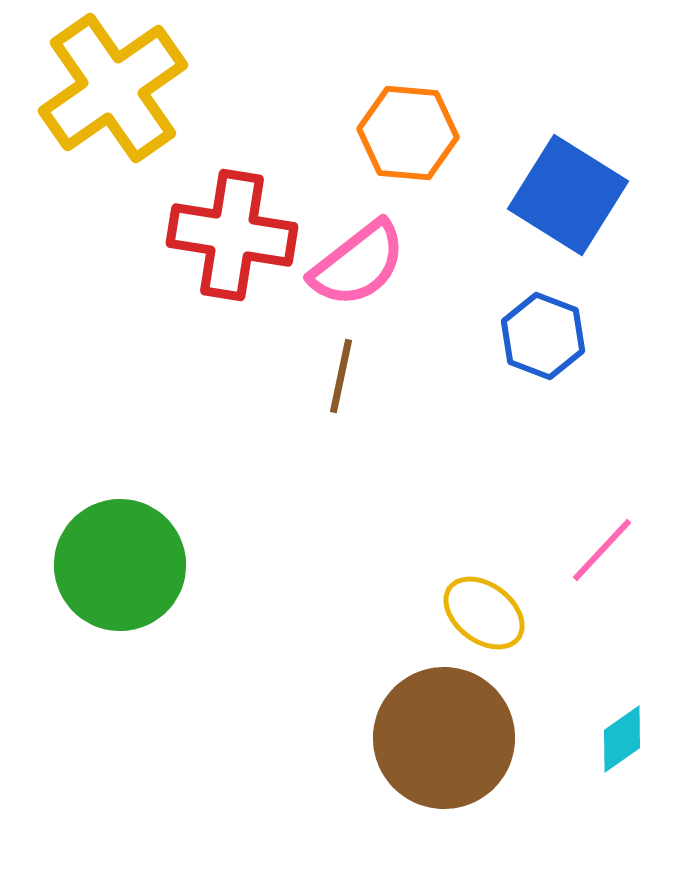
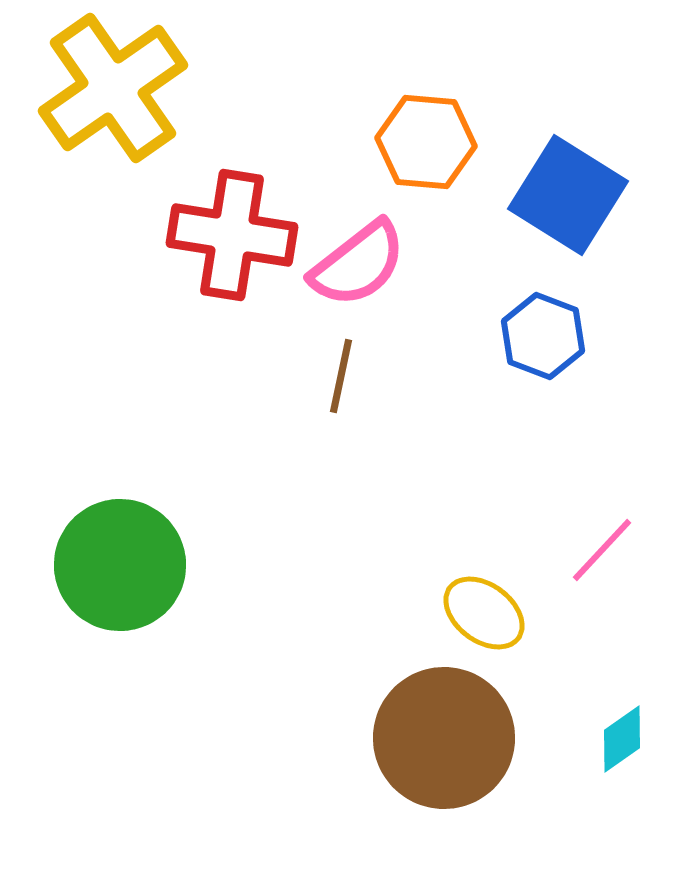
orange hexagon: moved 18 px right, 9 px down
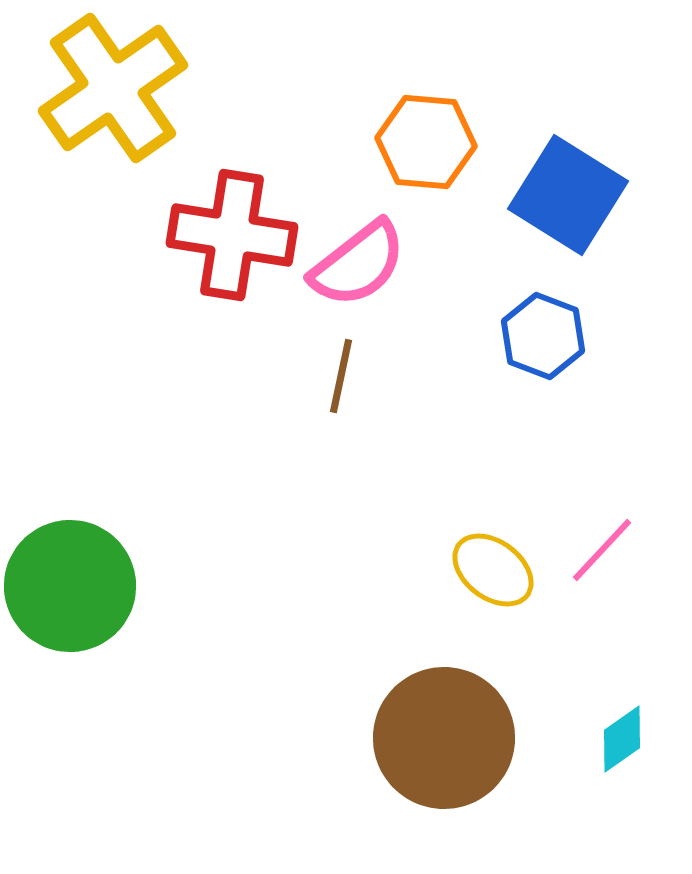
green circle: moved 50 px left, 21 px down
yellow ellipse: moved 9 px right, 43 px up
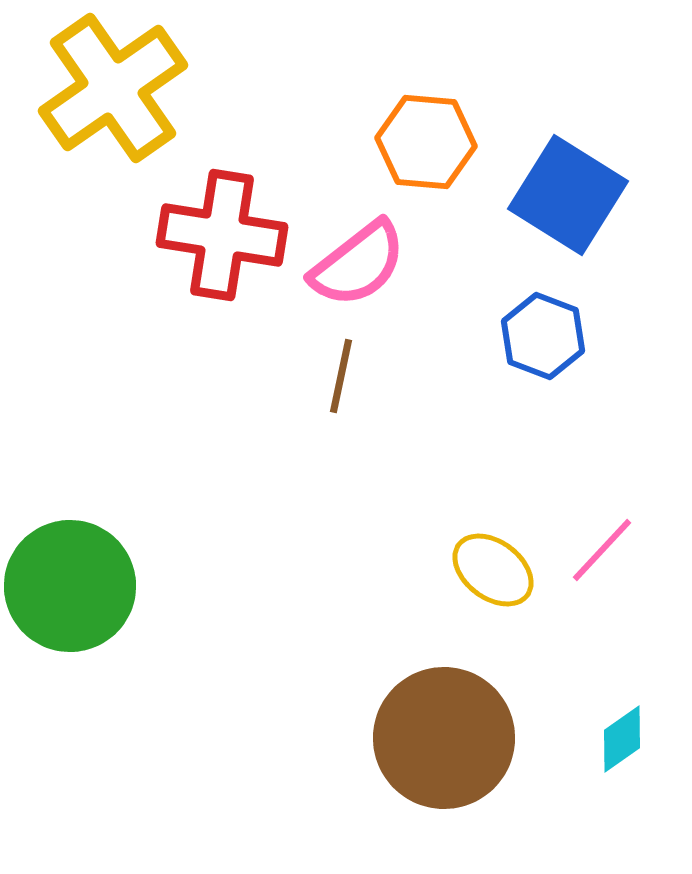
red cross: moved 10 px left
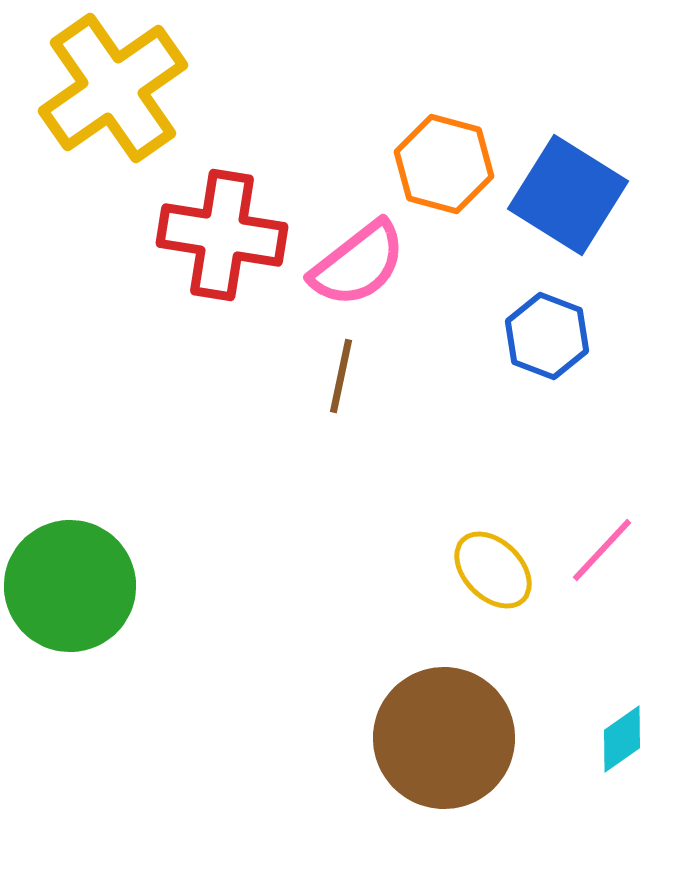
orange hexagon: moved 18 px right, 22 px down; rotated 10 degrees clockwise
blue hexagon: moved 4 px right
yellow ellipse: rotated 8 degrees clockwise
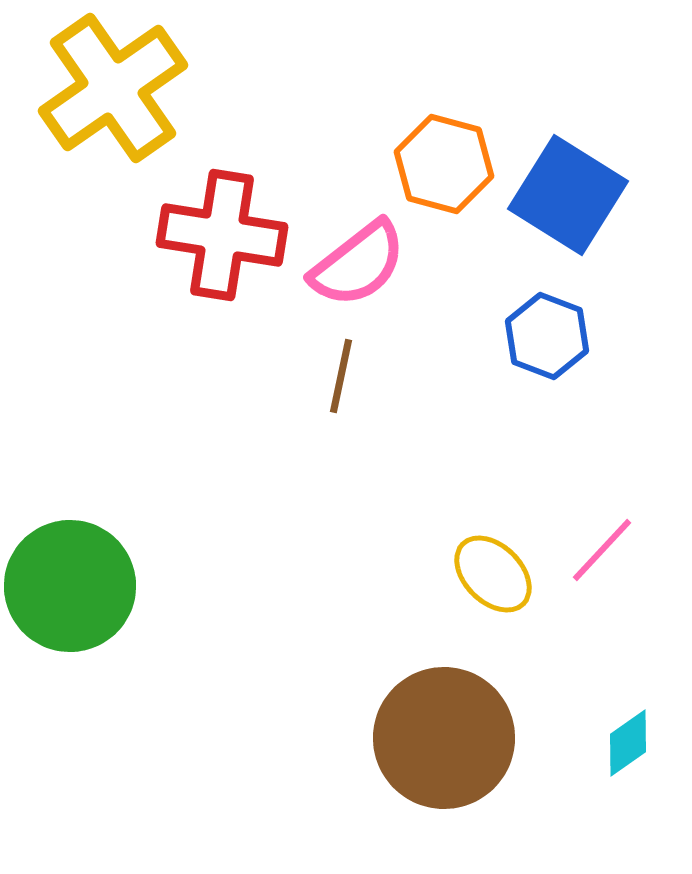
yellow ellipse: moved 4 px down
cyan diamond: moved 6 px right, 4 px down
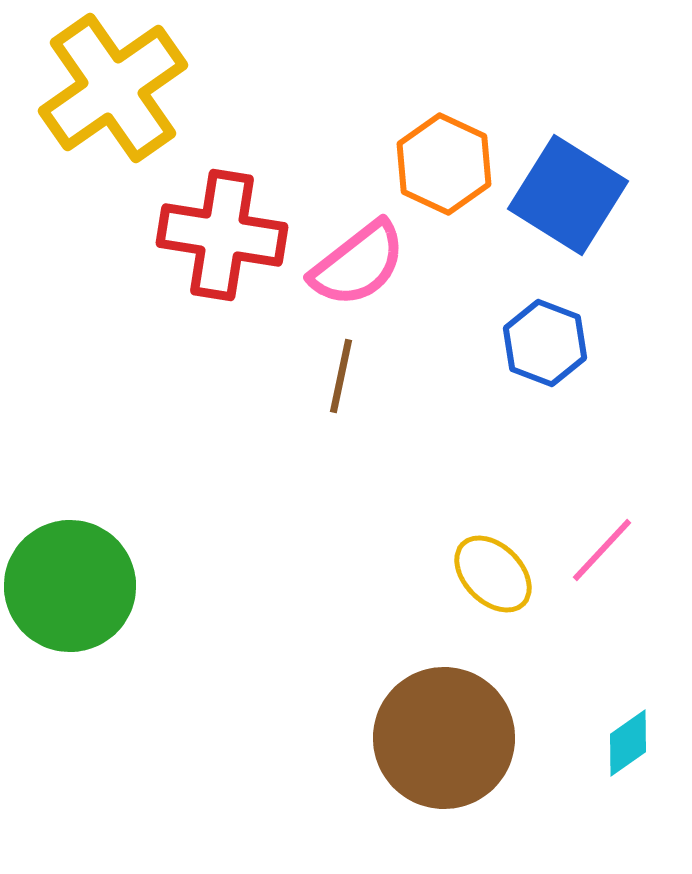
orange hexagon: rotated 10 degrees clockwise
blue hexagon: moved 2 px left, 7 px down
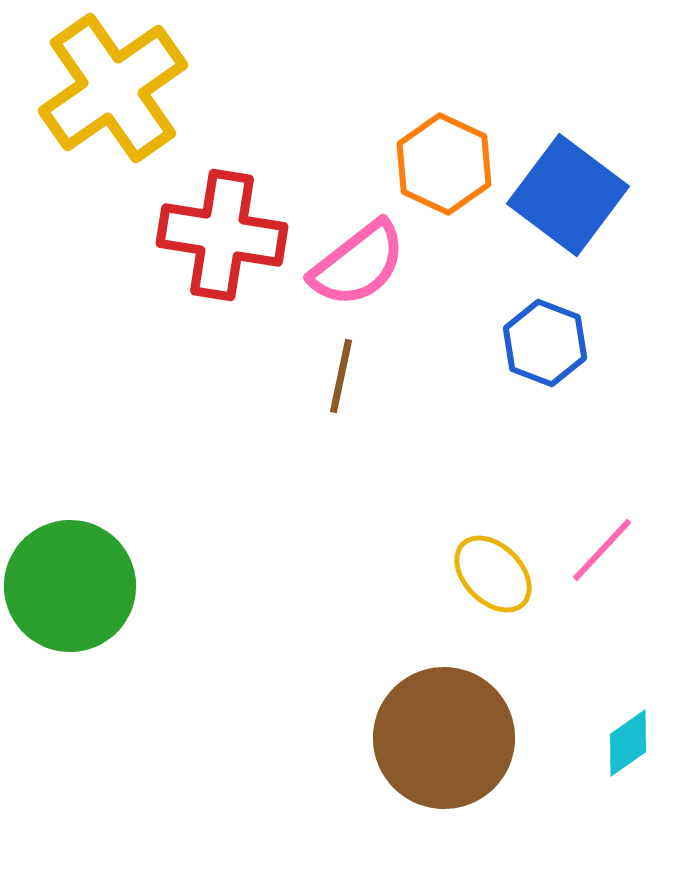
blue square: rotated 5 degrees clockwise
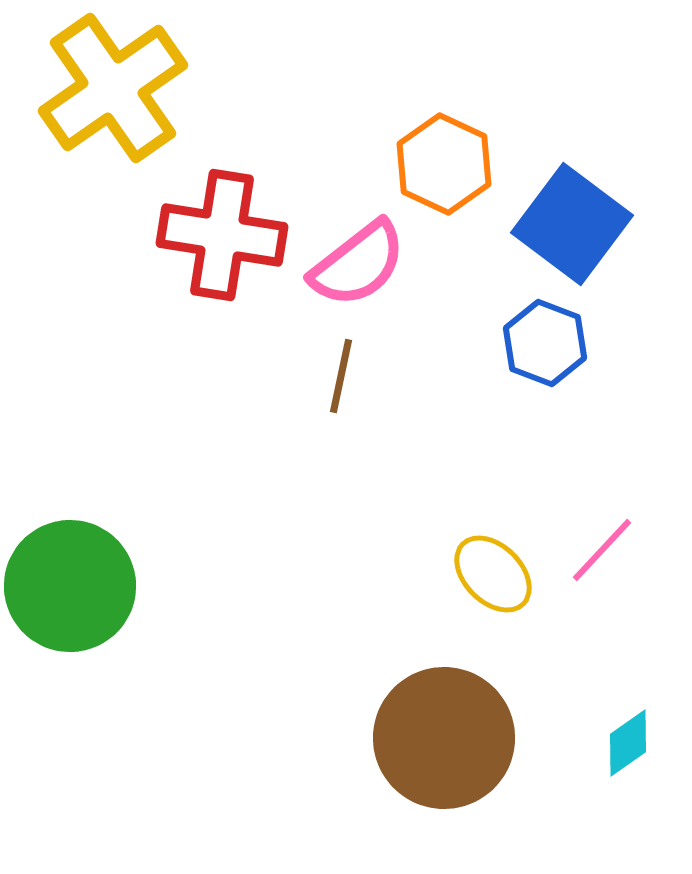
blue square: moved 4 px right, 29 px down
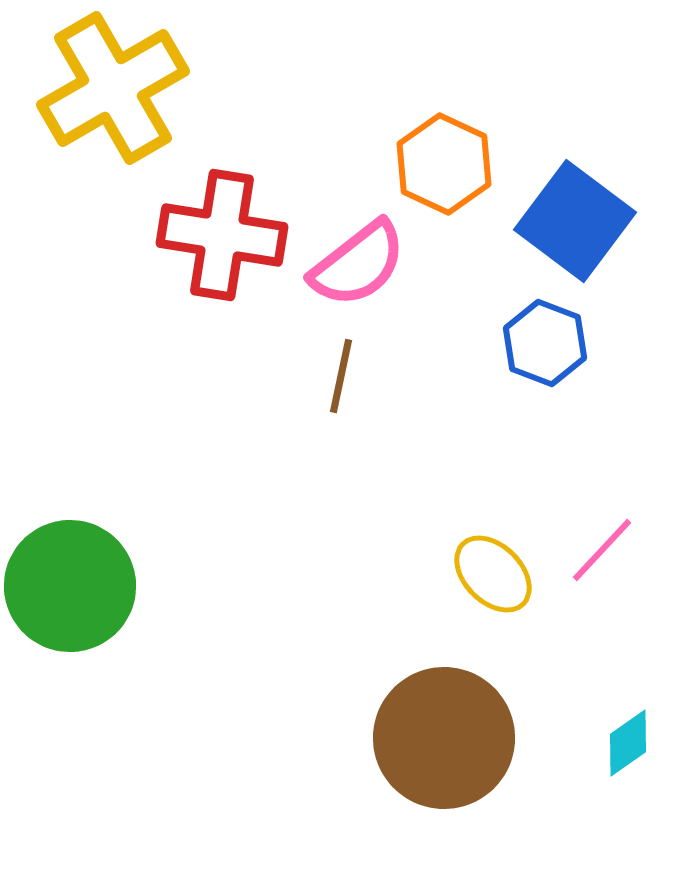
yellow cross: rotated 5 degrees clockwise
blue square: moved 3 px right, 3 px up
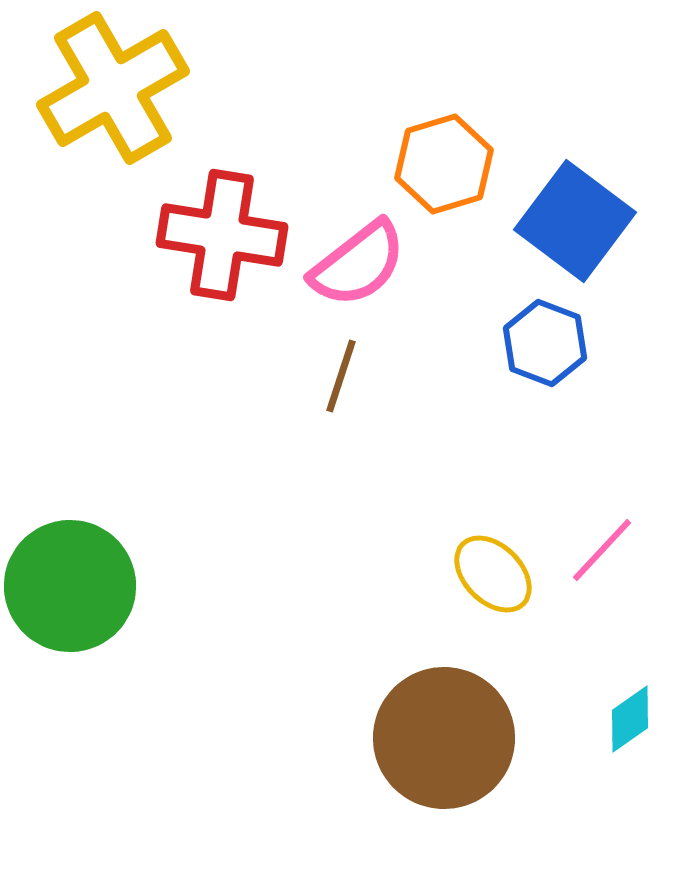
orange hexagon: rotated 18 degrees clockwise
brown line: rotated 6 degrees clockwise
cyan diamond: moved 2 px right, 24 px up
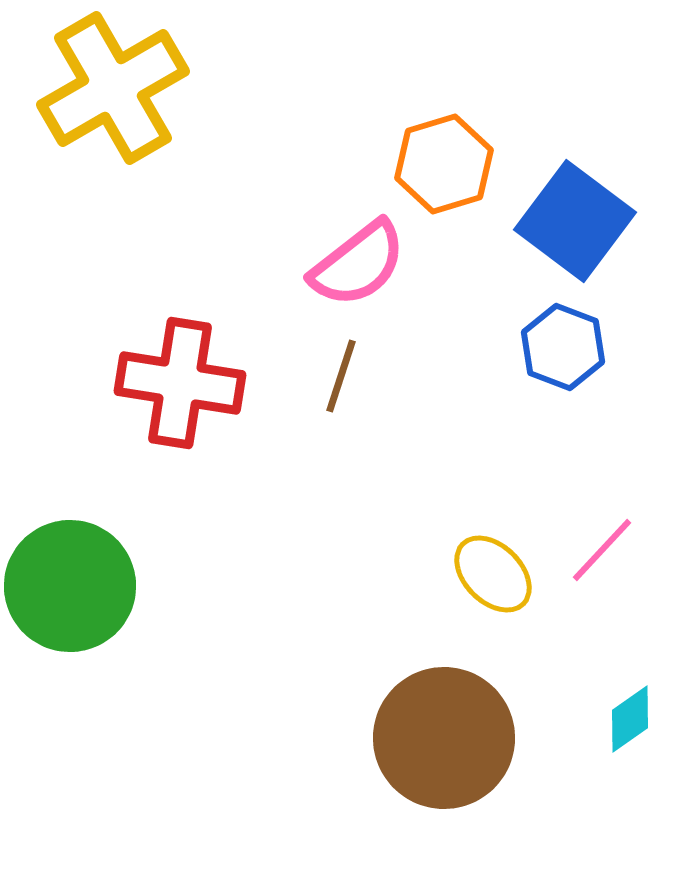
red cross: moved 42 px left, 148 px down
blue hexagon: moved 18 px right, 4 px down
